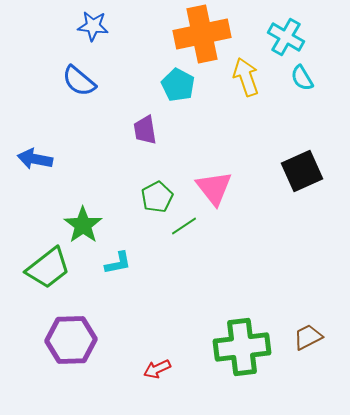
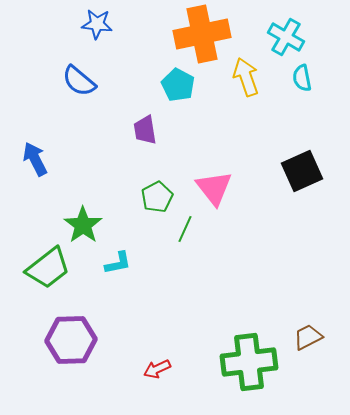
blue star: moved 4 px right, 2 px up
cyan semicircle: rotated 20 degrees clockwise
blue arrow: rotated 52 degrees clockwise
green line: moved 1 px right, 3 px down; rotated 32 degrees counterclockwise
green cross: moved 7 px right, 15 px down
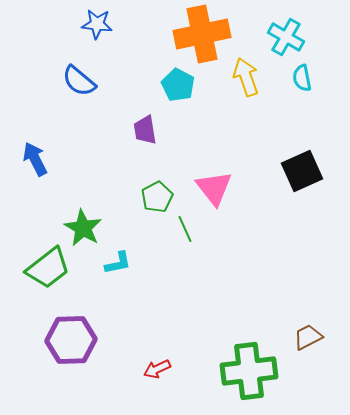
green star: moved 3 px down; rotated 6 degrees counterclockwise
green line: rotated 48 degrees counterclockwise
green cross: moved 9 px down
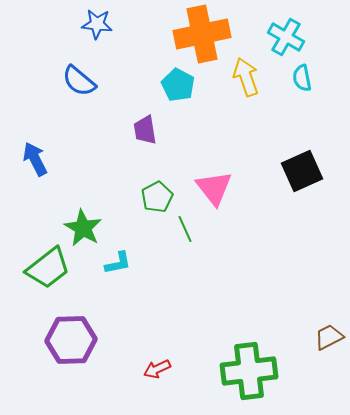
brown trapezoid: moved 21 px right
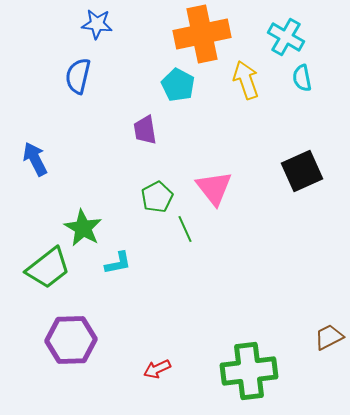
yellow arrow: moved 3 px down
blue semicircle: moved 1 px left, 5 px up; rotated 63 degrees clockwise
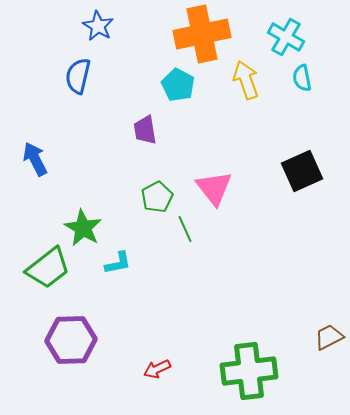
blue star: moved 1 px right, 2 px down; rotated 24 degrees clockwise
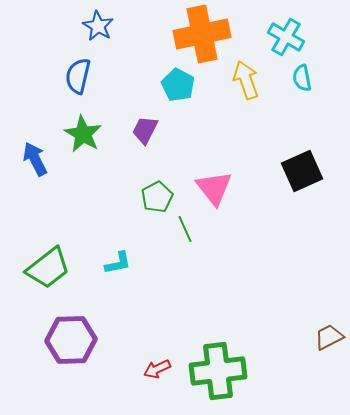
purple trapezoid: rotated 36 degrees clockwise
green star: moved 94 px up
green cross: moved 31 px left
